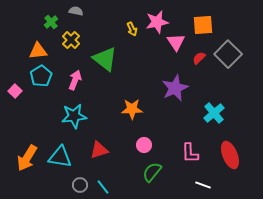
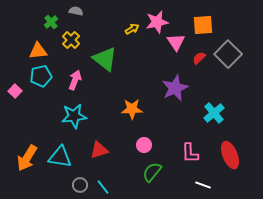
yellow arrow: rotated 96 degrees counterclockwise
cyan pentagon: rotated 20 degrees clockwise
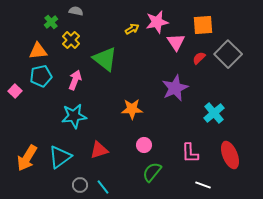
cyan triangle: rotated 45 degrees counterclockwise
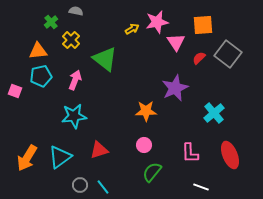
gray square: rotated 8 degrees counterclockwise
pink square: rotated 24 degrees counterclockwise
orange star: moved 14 px right, 2 px down
white line: moved 2 px left, 2 px down
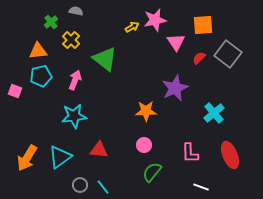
pink star: moved 2 px left, 2 px up
yellow arrow: moved 2 px up
red triangle: rotated 24 degrees clockwise
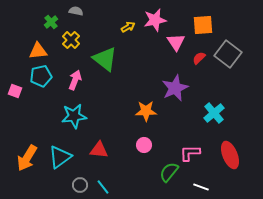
yellow arrow: moved 4 px left
pink L-shape: rotated 90 degrees clockwise
green semicircle: moved 17 px right
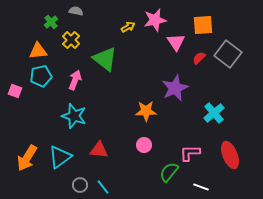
cyan star: rotated 25 degrees clockwise
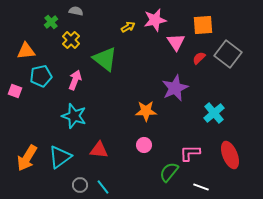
orange triangle: moved 12 px left
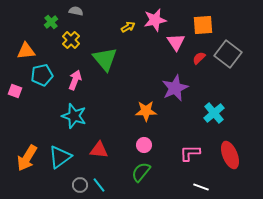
green triangle: rotated 12 degrees clockwise
cyan pentagon: moved 1 px right, 1 px up
green semicircle: moved 28 px left
cyan line: moved 4 px left, 2 px up
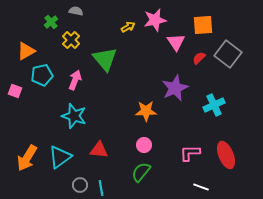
orange triangle: rotated 24 degrees counterclockwise
cyan cross: moved 8 px up; rotated 15 degrees clockwise
red ellipse: moved 4 px left
cyan line: moved 2 px right, 3 px down; rotated 28 degrees clockwise
